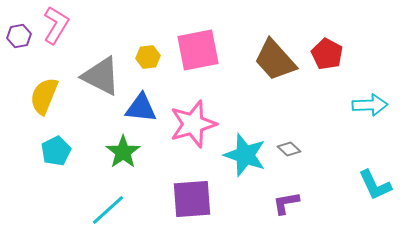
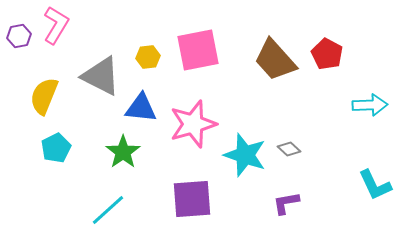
cyan pentagon: moved 3 px up
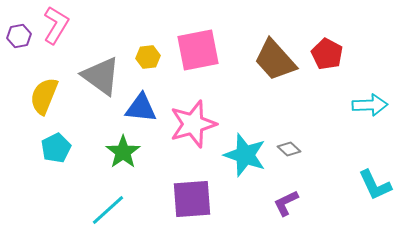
gray triangle: rotated 9 degrees clockwise
purple L-shape: rotated 16 degrees counterclockwise
